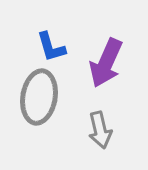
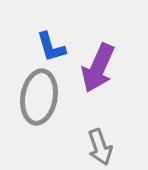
purple arrow: moved 8 px left, 5 px down
gray arrow: moved 17 px down; rotated 6 degrees counterclockwise
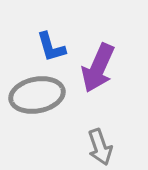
gray ellipse: moved 2 px left, 2 px up; rotated 70 degrees clockwise
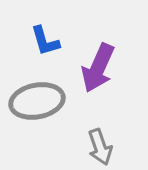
blue L-shape: moved 6 px left, 6 px up
gray ellipse: moved 6 px down
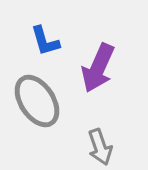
gray ellipse: rotated 68 degrees clockwise
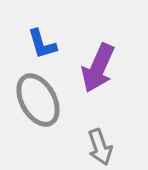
blue L-shape: moved 3 px left, 3 px down
gray ellipse: moved 1 px right, 1 px up; rotated 4 degrees clockwise
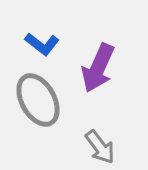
blue L-shape: rotated 36 degrees counterclockwise
gray arrow: rotated 18 degrees counterclockwise
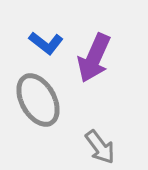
blue L-shape: moved 4 px right, 1 px up
purple arrow: moved 4 px left, 10 px up
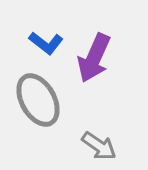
gray arrow: moved 1 px left, 1 px up; rotated 18 degrees counterclockwise
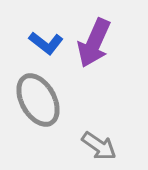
purple arrow: moved 15 px up
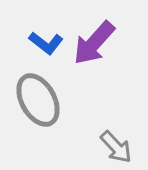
purple arrow: rotated 18 degrees clockwise
gray arrow: moved 17 px right, 1 px down; rotated 12 degrees clockwise
